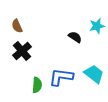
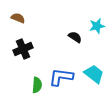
brown semicircle: moved 1 px right, 8 px up; rotated 136 degrees clockwise
black cross: moved 1 px right, 2 px up; rotated 18 degrees clockwise
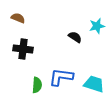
black cross: rotated 30 degrees clockwise
cyan trapezoid: moved 10 px down; rotated 20 degrees counterclockwise
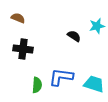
black semicircle: moved 1 px left, 1 px up
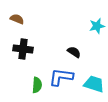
brown semicircle: moved 1 px left, 1 px down
black semicircle: moved 16 px down
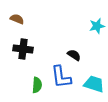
black semicircle: moved 3 px down
blue L-shape: rotated 105 degrees counterclockwise
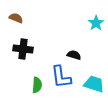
brown semicircle: moved 1 px left, 1 px up
cyan star: moved 1 px left, 3 px up; rotated 21 degrees counterclockwise
black semicircle: rotated 16 degrees counterclockwise
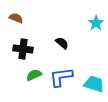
black semicircle: moved 12 px left, 12 px up; rotated 24 degrees clockwise
blue L-shape: rotated 90 degrees clockwise
green semicircle: moved 3 px left, 10 px up; rotated 119 degrees counterclockwise
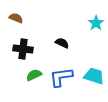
black semicircle: rotated 16 degrees counterclockwise
cyan trapezoid: moved 8 px up
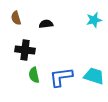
brown semicircle: rotated 128 degrees counterclockwise
cyan star: moved 2 px left, 3 px up; rotated 21 degrees clockwise
black semicircle: moved 16 px left, 19 px up; rotated 32 degrees counterclockwise
black cross: moved 2 px right, 1 px down
green semicircle: rotated 77 degrees counterclockwise
